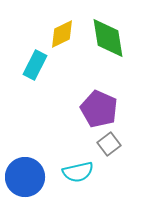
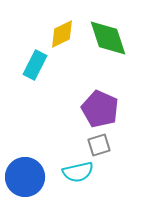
green diamond: rotated 9 degrees counterclockwise
purple pentagon: moved 1 px right
gray square: moved 10 px left, 1 px down; rotated 20 degrees clockwise
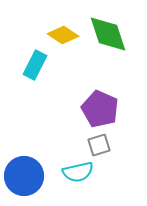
yellow diamond: moved 1 px right, 1 px down; rotated 60 degrees clockwise
green diamond: moved 4 px up
blue circle: moved 1 px left, 1 px up
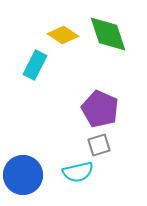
blue circle: moved 1 px left, 1 px up
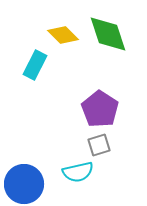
yellow diamond: rotated 12 degrees clockwise
purple pentagon: rotated 9 degrees clockwise
blue circle: moved 1 px right, 9 px down
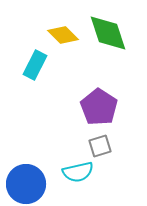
green diamond: moved 1 px up
purple pentagon: moved 1 px left, 2 px up
gray square: moved 1 px right, 1 px down
blue circle: moved 2 px right
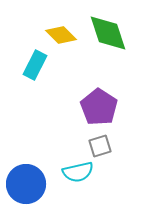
yellow diamond: moved 2 px left
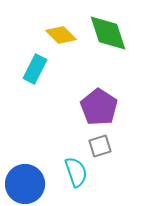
cyan rectangle: moved 4 px down
cyan semicircle: moved 2 px left; rotated 96 degrees counterclockwise
blue circle: moved 1 px left
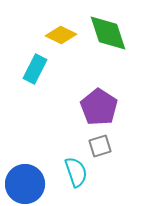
yellow diamond: rotated 20 degrees counterclockwise
